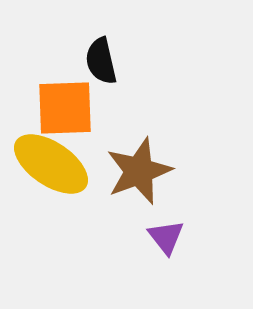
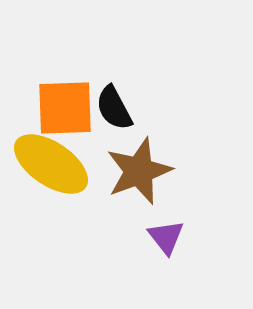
black semicircle: moved 13 px right, 47 px down; rotated 15 degrees counterclockwise
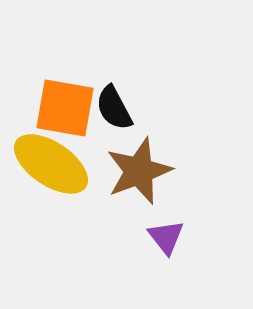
orange square: rotated 12 degrees clockwise
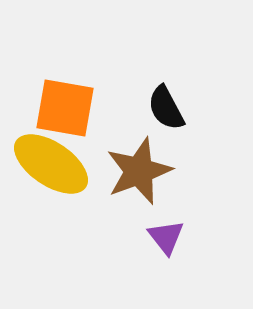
black semicircle: moved 52 px right
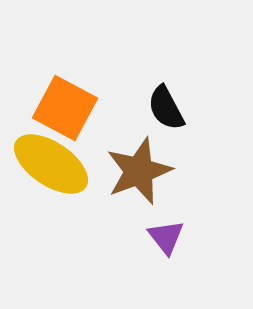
orange square: rotated 18 degrees clockwise
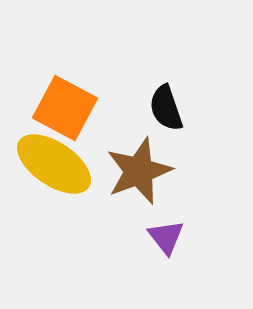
black semicircle: rotated 9 degrees clockwise
yellow ellipse: moved 3 px right
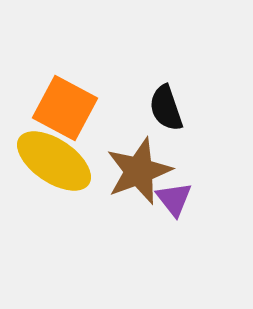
yellow ellipse: moved 3 px up
purple triangle: moved 8 px right, 38 px up
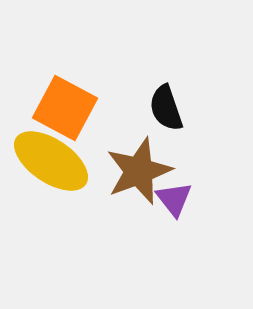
yellow ellipse: moved 3 px left
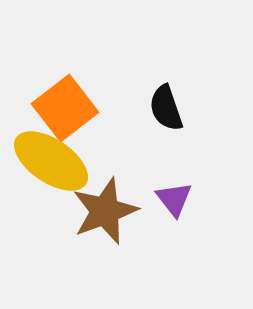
orange square: rotated 24 degrees clockwise
brown star: moved 34 px left, 40 px down
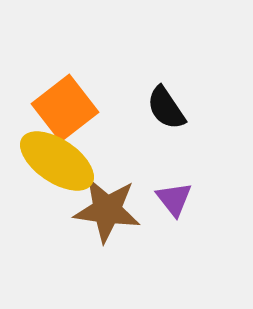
black semicircle: rotated 15 degrees counterclockwise
yellow ellipse: moved 6 px right
brown star: moved 2 px right, 1 px up; rotated 28 degrees clockwise
